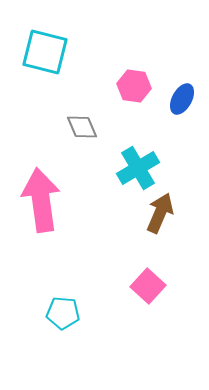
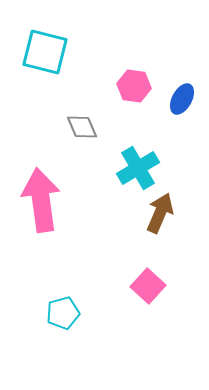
cyan pentagon: rotated 20 degrees counterclockwise
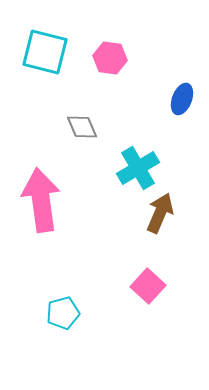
pink hexagon: moved 24 px left, 28 px up
blue ellipse: rotated 8 degrees counterclockwise
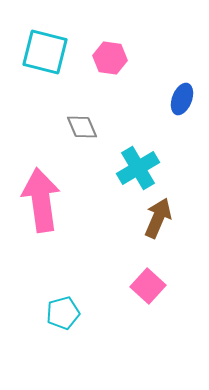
brown arrow: moved 2 px left, 5 px down
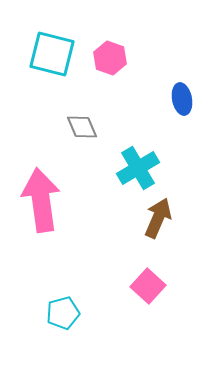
cyan square: moved 7 px right, 2 px down
pink hexagon: rotated 12 degrees clockwise
blue ellipse: rotated 32 degrees counterclockwise
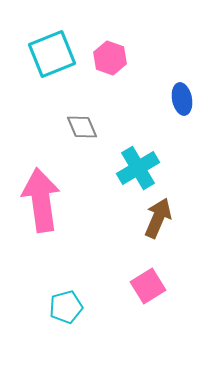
cyan square: rotated 36 degrees counterclockwise
pink square: rotated 16 degrees clockwise
cyan pentagon: moved 3 px right, 6 px up
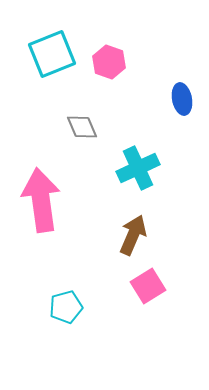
pink hexagon: moved 1 px left, 4 px down
cyan cross: rotated 6 degrees clockwise
brown arrow: moved 25 px left, 17 px down
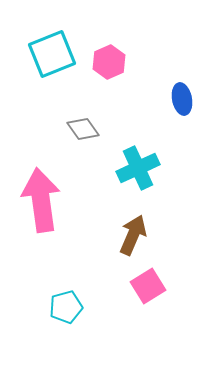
pink hexagon: rotated 16 degrees clockwise
gray diamond: moved 1 px right, 2 px down; rotated 12 degrees counterclockwise
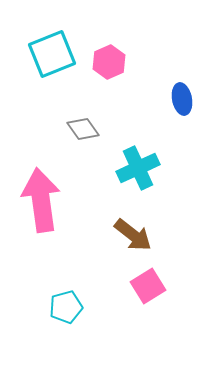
brown arrow: rotated 105 degrees clockwise
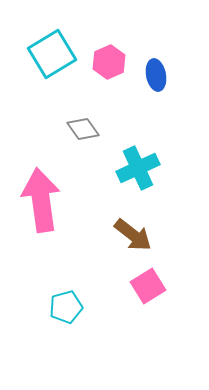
cyan square: rotated 9 degrees counterclockwise
blue ellipse: moved 26 px left, 24 px up
